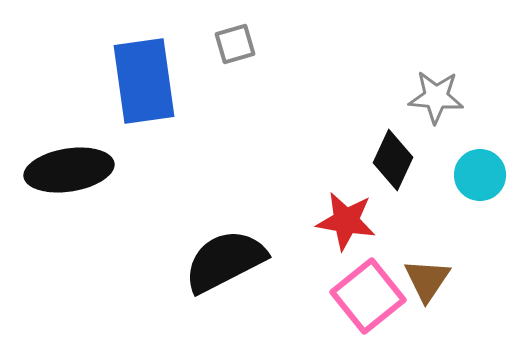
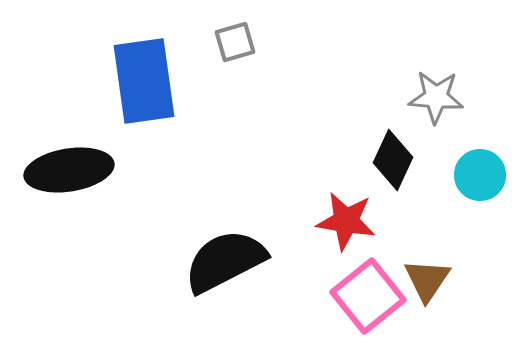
gray square: moved 2 px up
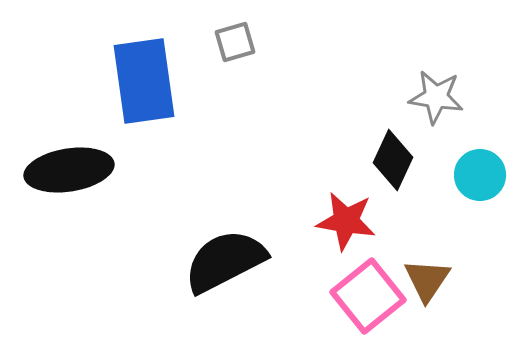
gray star: rotated 4 degrees clockwise
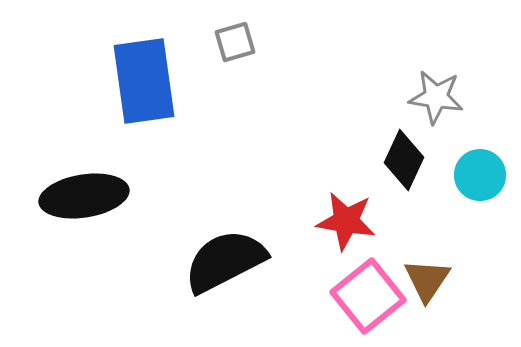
black diamond: moved 11 px right
black ellipse: moved 15 px right, 26 px down
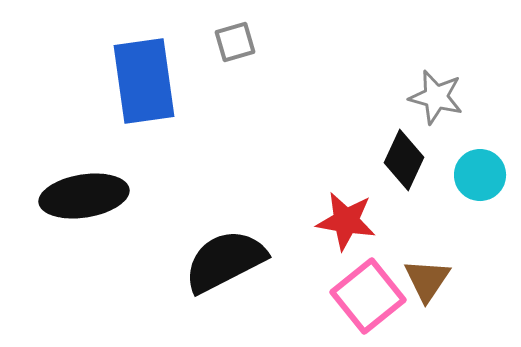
gray star: rotated 6 degrees clockwise
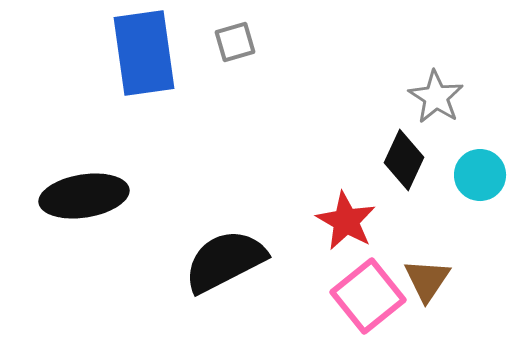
blue rectangle: moved 28 px up
gray star: rotated 18 degrees clockwise
red star: rotated 20 degrees clockwise
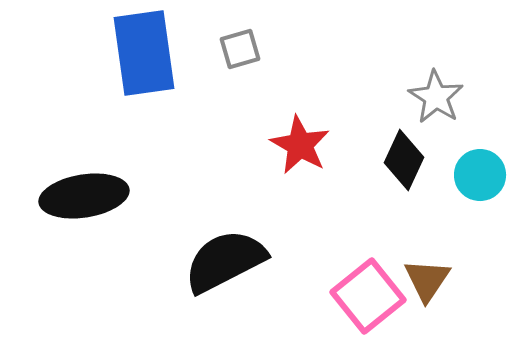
gray square: moved 5 px right, 7 px down
red star: moved 46 px left, 76 px up
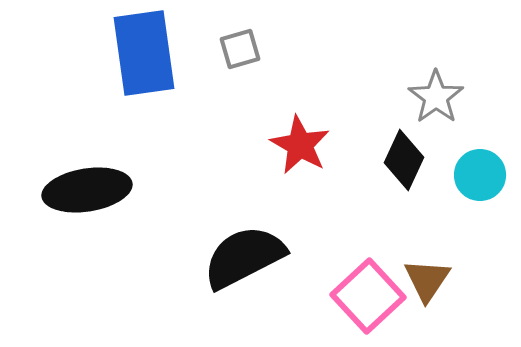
gray star: rotated 4 degrees clockwise
black ellipse: moved 3 px right, 6 px up
black semicircle: moved 19 px right, 4 px up
pink square: rotated 4 degrees counterclockwise
